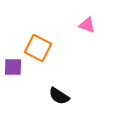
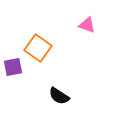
orange square: rotated 8 degrees clockwise
purple square: rotated 12 degrees counterclockwise
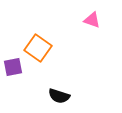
pink triangle: moved 5 px right, 5 px up
black semicircle: rotated 15 degrees counterclockwise
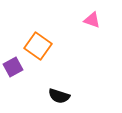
orange square: moved 2 px up
purple square: rotated 18 degrees counterclockwise
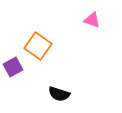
black semicircle: moved 2 px up
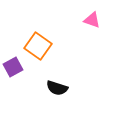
black semicircle: moved 2 px left, 6 px up
